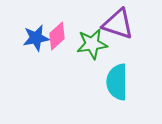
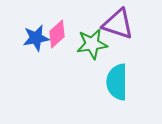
pink diamond: moved 2 px up
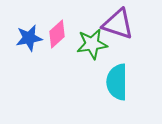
blue star: moved 7 px left
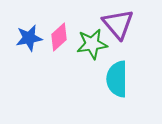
purple triangle: rotated 32 degrees clockwise
pink diamond: moved 2 px right, 3 px down
cyan semicircle: moved 3 px up
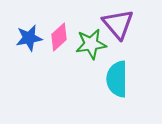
green star: moved 1 px left
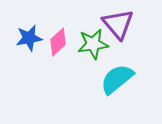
pink diamond: moved 1 px left, 5 px down
green star: moved 2 px right
cyan semicircle: rotated 51 degrees clockwise
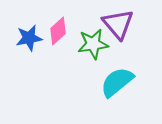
pink diamond: moved 11 px up
cyan semicircle: moved 3 px down
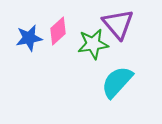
cyan semicircle: rotated 9 degrees counterclockwise
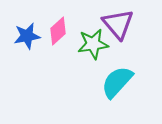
blue star: moved 2 px left, 2 px up
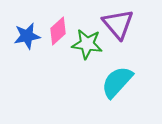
green star: moved 6 px left; rotated 16 degrees clockwise
